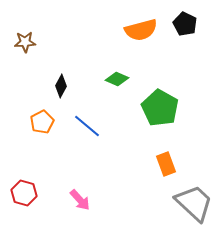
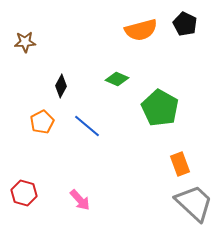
orange rectangle: moved 14 px right
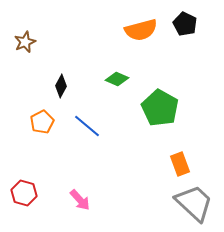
brown star: rotated 20 degrees counterclockwise
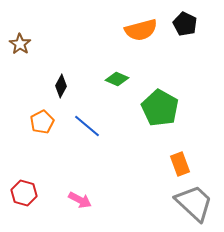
brown star: moved 5 px left, 2 px down; rotated 15 degrees counterclockwise
pink arrow: rotated 20 degrees counterclockwise
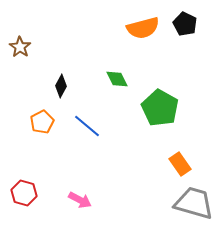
orange semicircle: moved 2 px right, 2 px up
brown star: moved 3 px down
green diamond: rotated 40 degrees clockwise
orange rectangle: rotated 15 degrees counterclockwise
gray trapezoid: rotated 27 degrees counterclockwise
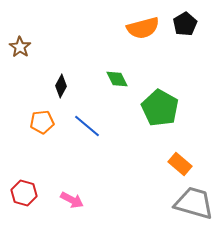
black pentagon: rotated 15 degrees clockwise
orange pentagon: rotated 20 degrees clockwise
orange rectangle: rotated 15 degrees counterclockwise
pink arrow: moved 8 px left
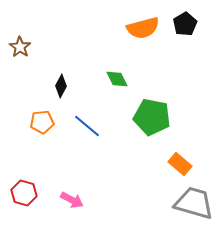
green pentagon: moved 8 px left, 9 px down; rotated 18 degrees counterclockwise
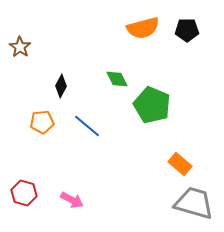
black pentagon: moved 2 px right, 6 px down; rotated 30 degrees clockwise
green pentagon: moved 12 px up; rotated 12 degrees clockwise
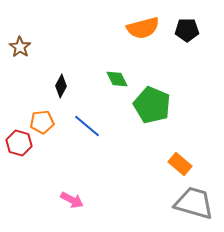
red hexagon: moved 5 px left, 50 px up
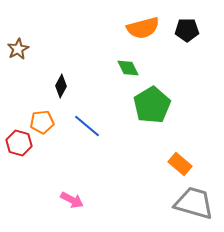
brown star: moved 2 px left, 2 px down; rotated 10 degrees clockwise
green diamond: moved 11 px right, 11 px up
green pentagon: rotated 18 degrees clockwise
